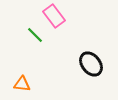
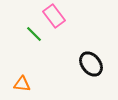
green line: moved 1 px left, 1 px up
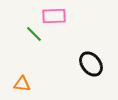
pink rectangle: rotated 55 degrees counterclockwise
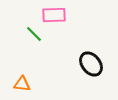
pink rectangle: moved 1 px up
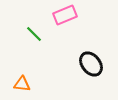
pink rectangle: moved 11 px right; rotated 20 degrees counterclockwise
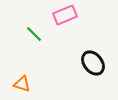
black ellipse: moved 2 px right, 1 px up
orange triangle: rotated 12 degrees clockwise
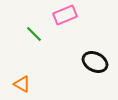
black ellipse: moved 2 px right, 1 px up; rotated 25 degrees counterclockwise
orange triangle: rotated 12 degrees clockwise
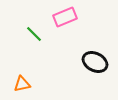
pink rectangle: moved 2 px down
orange triangle: rotated 42 degrees counterclockwise
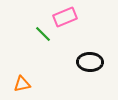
green line: moved 9 px right
black ellipse: moved 5 px left; rotated 25 degrees counterclockwise
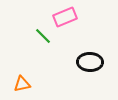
green line: moved 2 px down
